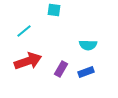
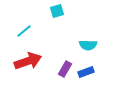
cyan square: moved 3 px right, 1 px down; rotated 24 degrees counterclockwise
purple rectangle: moved 4 px right
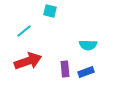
cyan square: moved 7 px left; rotated 32 degrees clockwise
purple rectangle: rotated 35 degrees counterclockwise
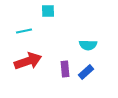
cyan square: moved 2 px left; rotated 16 degrees counterclockwise
cyan line: rotated 28 degrees clockwise
blue rectangle: rotated 21 degrees counterclockwise
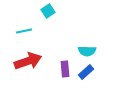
cyan square: rotated 32 degrees counterclockwise
cyan semicircle: moved 1 px left, 6 px down
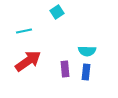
cyan square: moved 9 px right, 1 px down
red arrow: rotated 16 degrees counterclockwise
blue rectangle: rotated 42 degrees counterclockwise
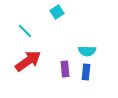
cyan line: moved 1 px right; rotated 56 degrees clockwise
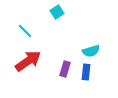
cyan semicircle: moved 4 px right; rotated 18 degrees counterclockwise
purple rectangle: rotated 21 degrees clockwise
